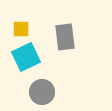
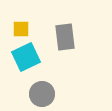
gray circle: moved 2 px down
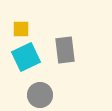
gray rectangle: moved 13 px down
gray circle: moved 2 px left, 1 px down
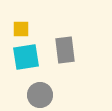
cyan square: rotated 16 degrees clockwise
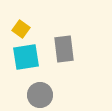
yellow square: rotated 36 degrees clockwise
gray rectangle: moved 1 px left, 1 px up
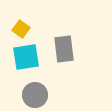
gray circle: moved 5 px left
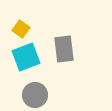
cyan square: rotated 12 degrees counterclockwise
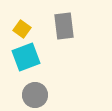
yellow square: moved 1 px right
gray rectangle: moved 23 px up
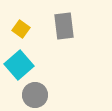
yellow square: moved 1 px left
cyan square: moved 7 px left, 8 px down; rotated 20 degrees counterclockwise
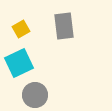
yellow square: rotated 24 degrees clockwise
cyan square: moved 2 px up; rotated 16 degrees clockwise
